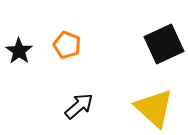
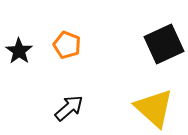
black arrow: moved 10 px left, 2 px down
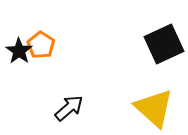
orange pentagon: moved 26 px left; rotated 12 degrees clockwise
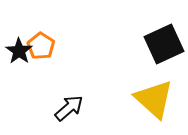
orange pentagon: moved 1 px down
yellow triangle: moved 9 px up
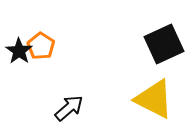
yellow triangle: rotated 15 degrees counterclockwise
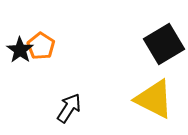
black square: rotated 6 degrees counterclockwise
black star: moved 1 px right, 1 px up
black arrow: rotated 16 degrees counterclockwise
